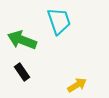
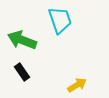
cyan trapezoid: moved 1 px right, 1 px up
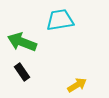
cyan trapezoid: rotated 80 degrees counterclockwise
green arrow: moved 2 px down
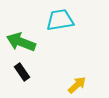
green arrow: moved 1 px left
yellow arrow: rotated 12 degrees counterclockwise
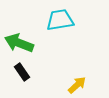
green arrow: moved 2 px left, 1 px down
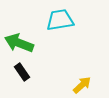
yellow arrow: moved 5 px right
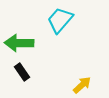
cyan trapezoid: rotated 40 degrees counterclockwise
green arrow: rotated 20 degrees counterclockwise
